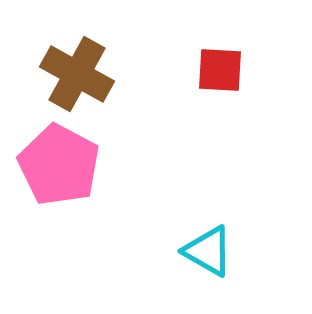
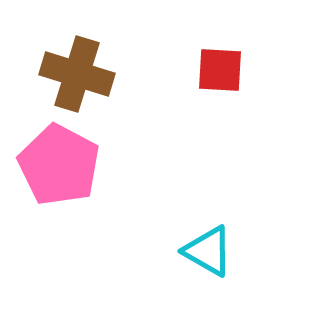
brown cross: rotated 12 degrees counterclockwise
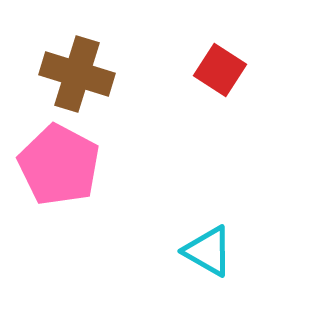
red square: rotated 30 degrees clockwise
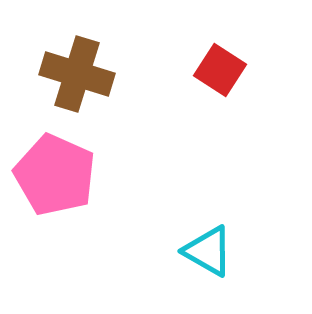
pink pentagon: moved 4 px left, 10 px down; rotated 4 degrees counterclockwise
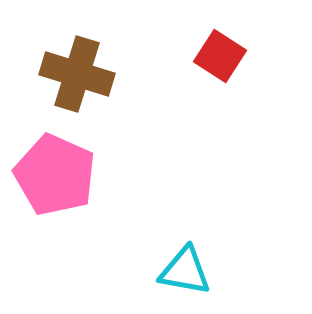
red square: moved 14 px up
cyan triangle: moved 23 px left, 20 px down; rotated 20 degrees counterclockwise
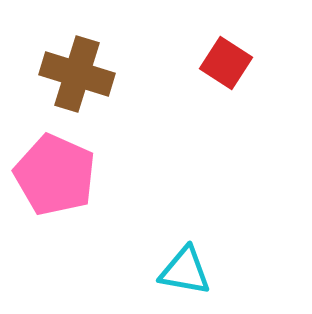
red square: moved 6 px right, 7 px down
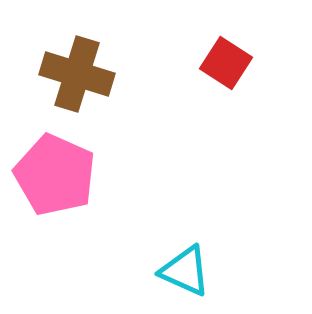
cyan triangle: rotated 14 degrees clockwise
